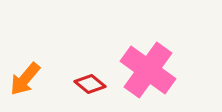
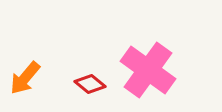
orange arrow: moved 1 px up
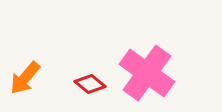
pink cross: moved 1 px left, 3 px down
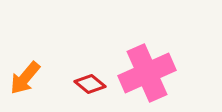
pink cross: rotated 30 degrees clockwise
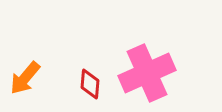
red diamond: rotated 56 degrees clockwise
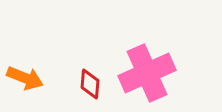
orange arrow: rotated 108 degrees counterclockwise
